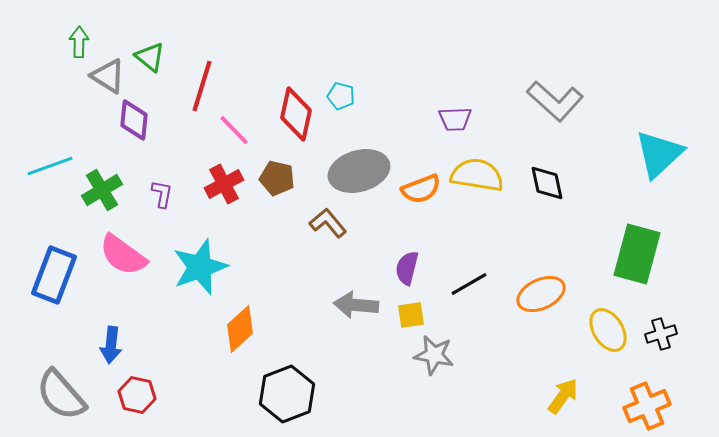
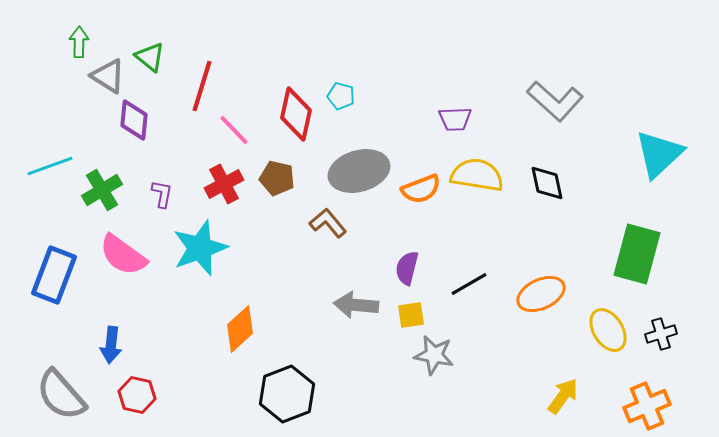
cyan star: moved 19 px up
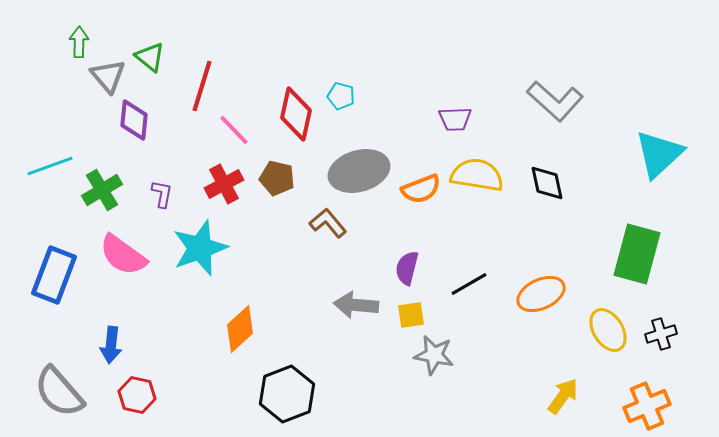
gray triangle: rotated 18 degrees clockwise
gray semicircle: moved 2 px left, 3 px up
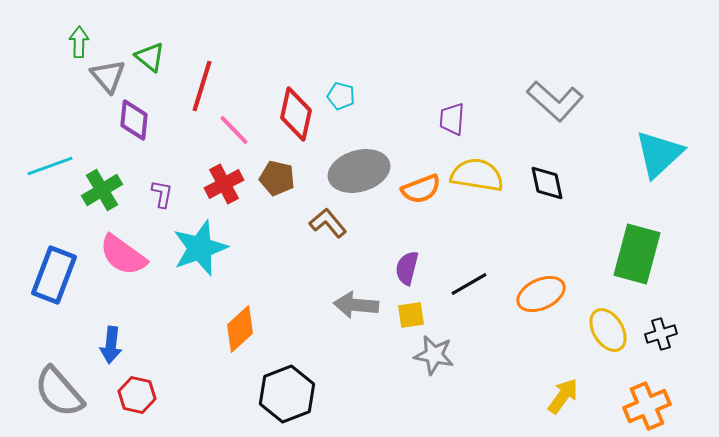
purple trapezoid: moved 3 px left; rotated 96 degrees clockwise
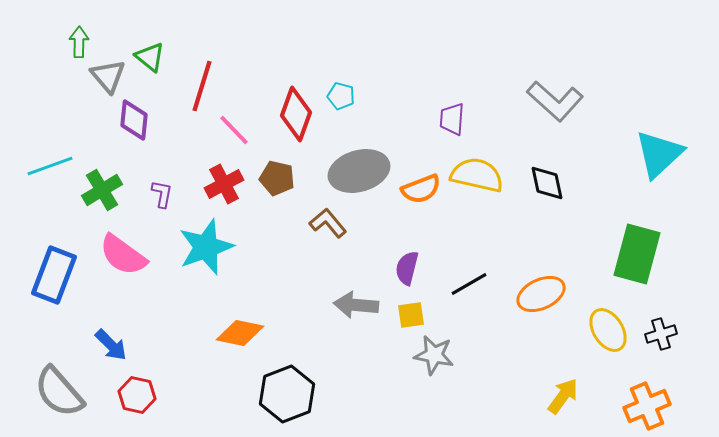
red diamond: rotated 8 degrees clockwise
yellow semicircle: rotated 4 degrees clockwise
cyan star: moved 6 px right, 1 px up
orange diamond: moved 4 px down; rotated 54 degrees clockwise
blue arrow: rotated 51 degrees counterclockwise
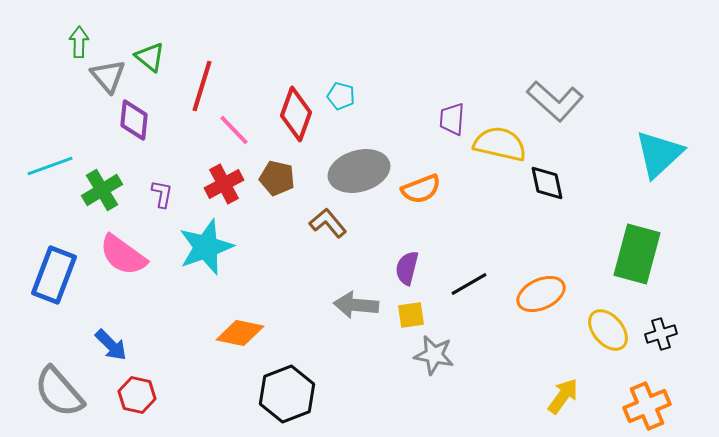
yellow semicircle: moved 23 px right, 31 px up
yellow ellipse: rotated 9 degrees counterclockwise
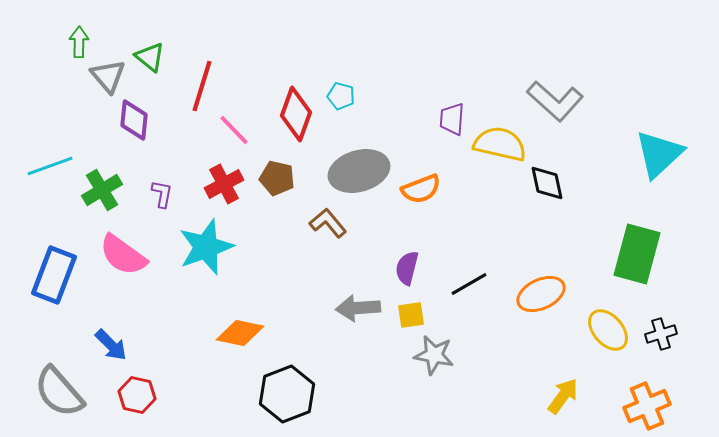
gray arrow: moved 2 px right, 3 px down; rotated 9 degrees counterclockwise
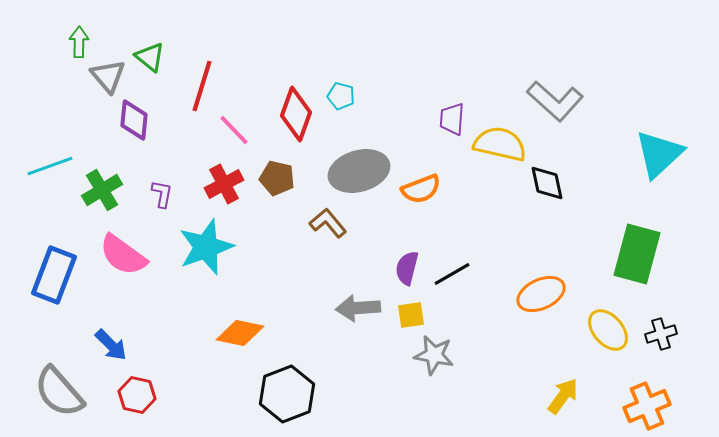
black line: moved 17 px left, 10 px up
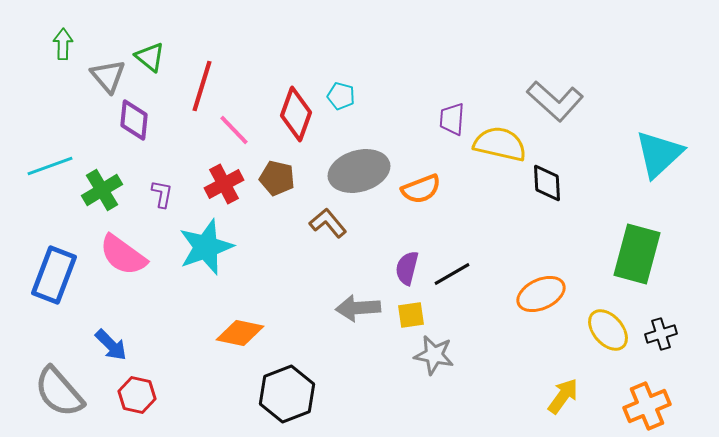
green arrow: moved 16 px left, 2 px down
black diamond: rotated 9 degrees clockwise
